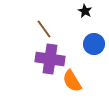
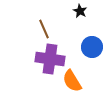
black star: moved 5 px left
brown line: rotated 12 degrees clockwise
blue circle: moved 2 px left, 3 px down
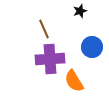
black star: rotated 24 degrees clockwise
purple cross: rotated 12 degrees counterclockwise
orange semicircle: moved 2 px right
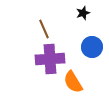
black star: moved 3 px right, 2 px down
orange semicircle: moved 1 px left, 1 px down
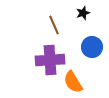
brown line: moved 10 px right, 4 px up
purple cross: moved 1 px down
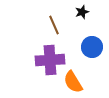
black star: moved 1 px left, 1 px up
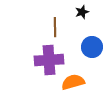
brown line: moved 1 px right, 2 px down; rotated 24 degrees clockwise
purple cross: moved 1 px left
orange semicircle: rotated 105 degrees clockwise
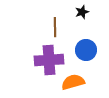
blue circle: moved 6 px left, 3 px down
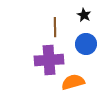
black star: moved 2 px right, 3 px down; rotated 24 degrees counterclockwise
blue circle: moved 6 px up
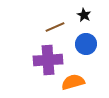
brown line: rotated 66 degrees clockwise
purple cross: moved 1 px left
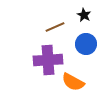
orange semicircle: rotated 135 degrees counterclockwise
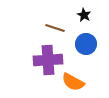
brown line: moved 1 px down; rotated 42 degrees clockwise
